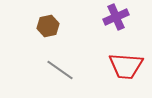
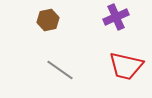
brown hexagon: moved 6 px up
red trapezoid: rotated 9 degrees clockwise
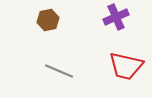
gray line: moved 1 px left, 1 px down; rotated 12 degrees counterclockwise
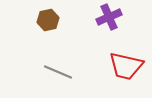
purple cross: moved 7 px left
gray line: moved 1 px left, 1 px down
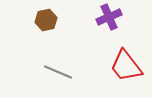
brown hexagon: moved 2 px left
red trapezoid: rotated 39 degrees clockwise
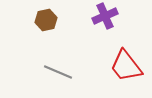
purple cross: moved 4 px left, 1 px up
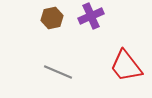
purple cross: moved 14 px left
brown hexagon: moved 6 px right, 2 px up
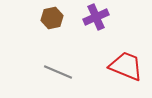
purple cross: moved 5 px right, 1 px down
red trapezoid: rotated 150 degrees clockwise
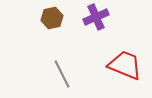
red trapezoid: moved 1 px left, 1 px up
gray line: moved 4 px right, 2 px down; rotated 40 degrees clockwise
